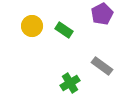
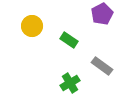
green rectangle: moved 5 px right, 10 px down
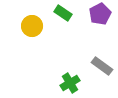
purple pentagon: moved 2 px left
green rectangle: moved 6 px left, 27 px up
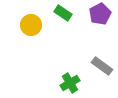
yellow circle: moved 1 px left, 1 px up
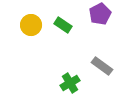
green rectangle: moved 12 px down
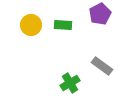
green rectangle: rotated 30 degrees counterclockwise
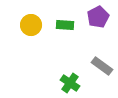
purple pentagon: moved 2 px left, 3 px down
green rectangle: moved 2 px right
green cross: rotated 24 degrees counterclockwise
